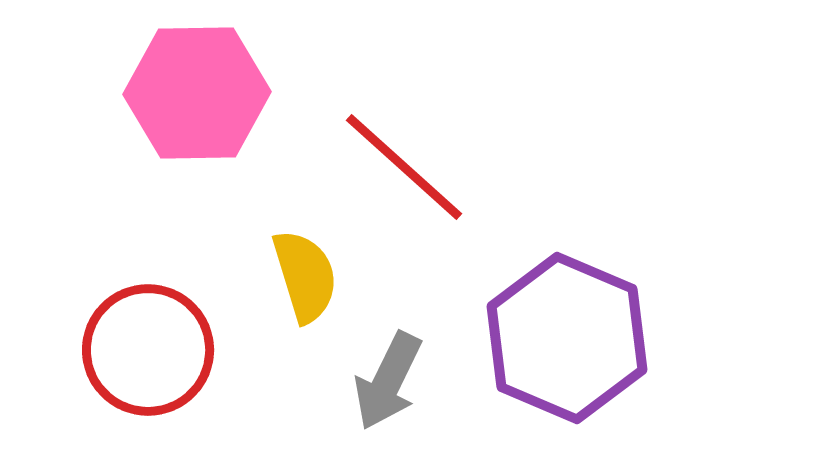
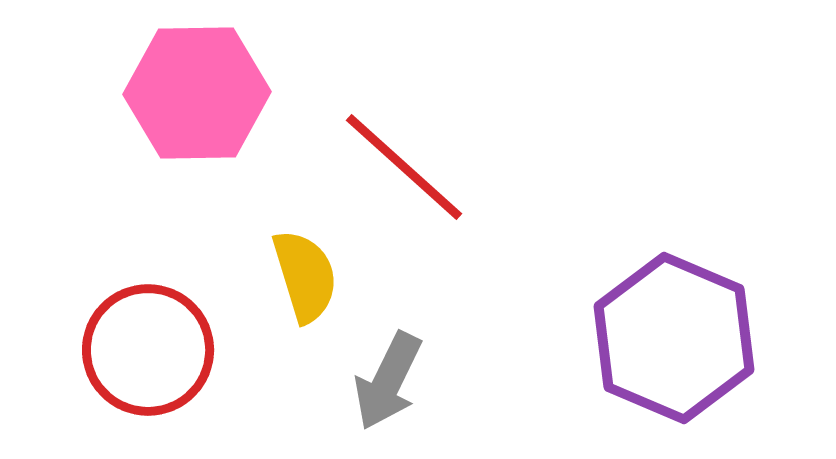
purple hexagon: moved 107 px right
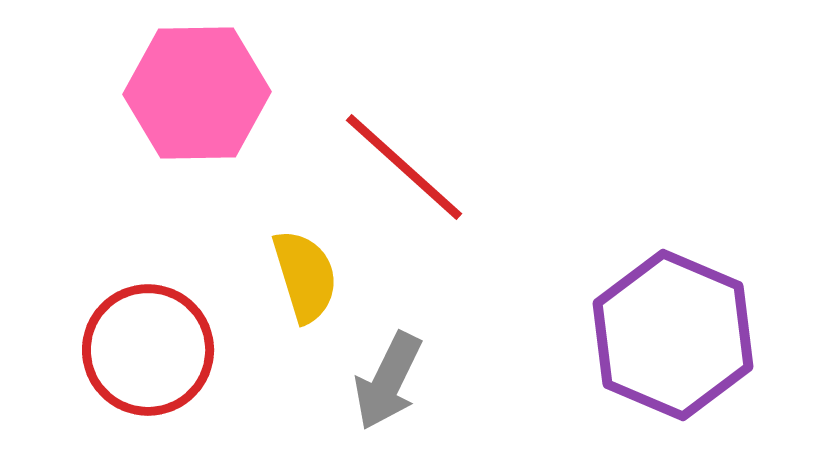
purple hexagon: moved 1 px left, 3 px up
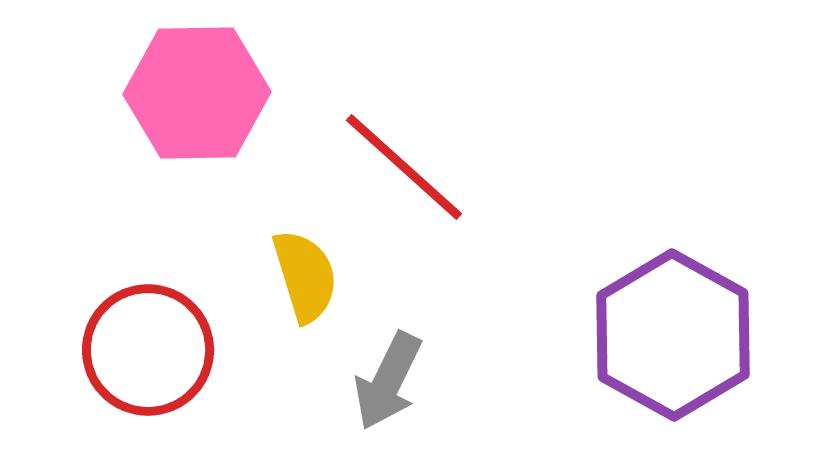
purple hexagon: rotated 6 degrees clockwise
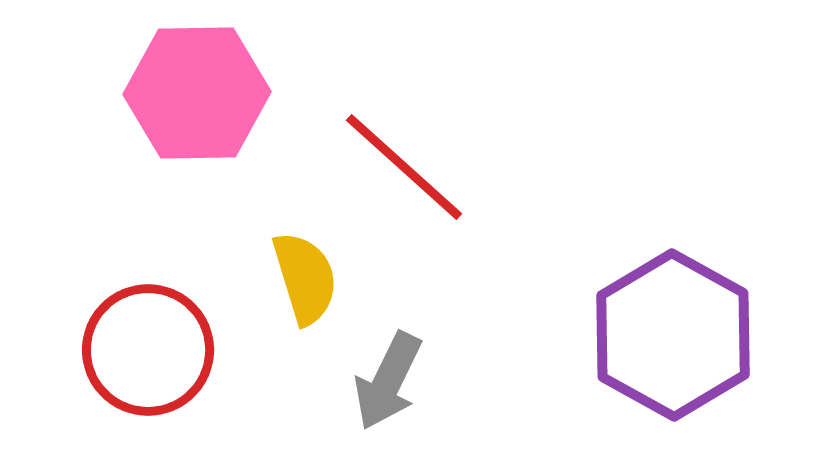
yellow semicircle: moved 2 px down
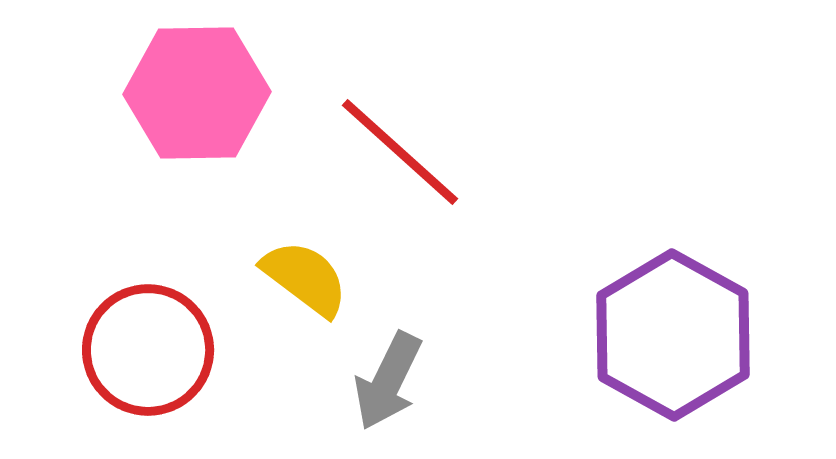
red line: moved 4 px left, 15 px up
yellow semicircle: rotated 36 degrees counterclockwise
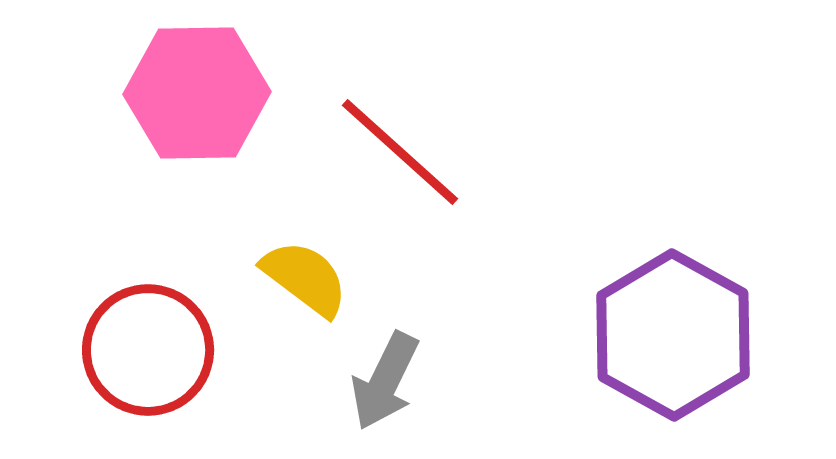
gray arrow: moved 3 px left
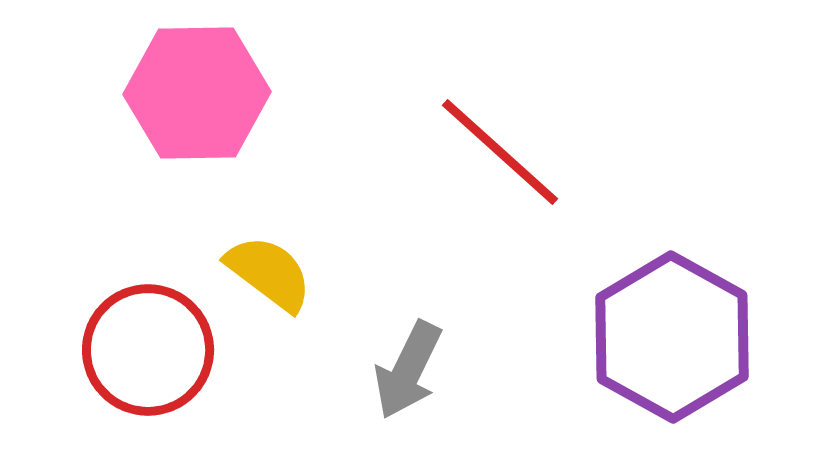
red line: moved 100 px right
yellow semicircle: moved 36 px left, 5 px up
purple hexagon: moved 1 px left, 2 px down
gray arrow: moved 23 px right, 11 px up
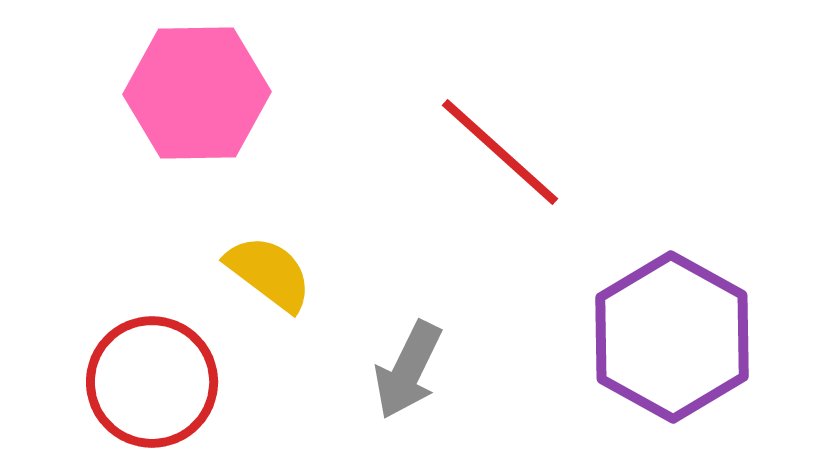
red circle: moved 4 px right, 32 px down
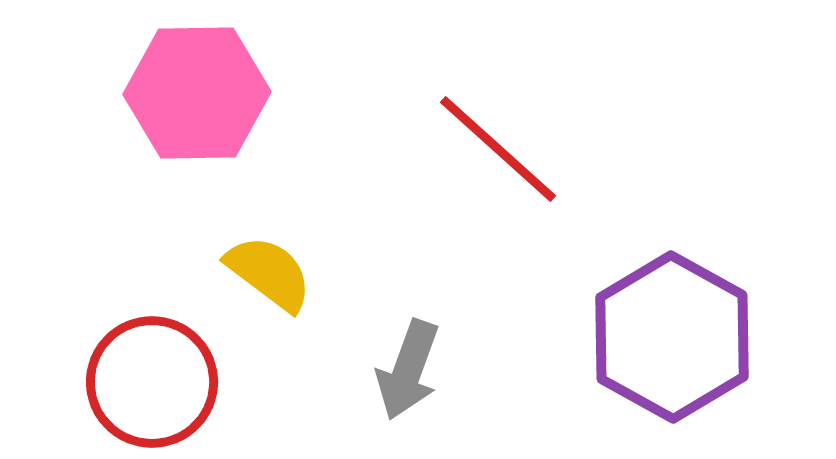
red line: moved 2 px left, 3 px up
gray arrow: rotated 6 degrees counterclockwise
